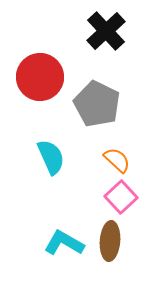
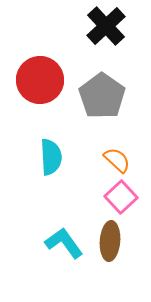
black cross: moved 5 px up
red circle: moved 3 px down
gray pentagon: moved 5 px right, 8 px up; rotated 9 degrees clockwise
cyan semicircle: rotated 21 degrees clockwise
cyan L-shape: rotated 24 degrees clockwise
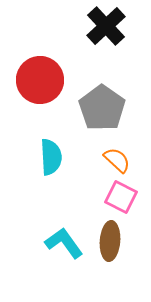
gray pentagon: moved 12 px down
pink square: rotated 20 degrees counterclockwise
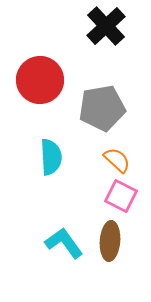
gray pentagon: rotated 27 degrees clockwise
pink square: moved 1 px up
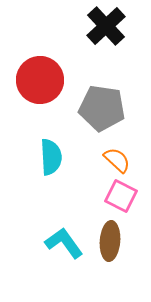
gray pentagon: rotated 18 degrees clockwise
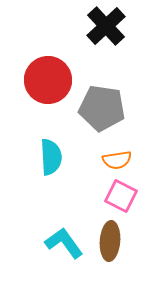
red circle: moved 8 px right
orange semicircle: rotated 128 degrees clockwise
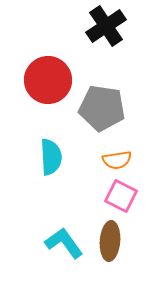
black cross: rotated 9 degrees clockwise
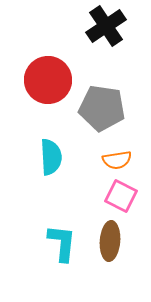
cyan L-shape: moved 2 px left; rotated 42 degrees clockwise
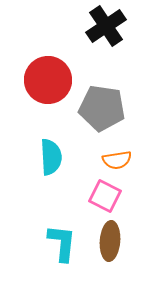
pink square: moved 16 px left
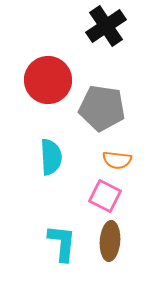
orange semicircle: rotated 16 degrees clockwise
